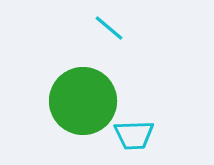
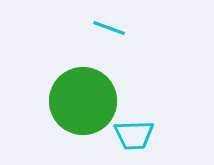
cyan line: rotated 20 degrees counterclockwise
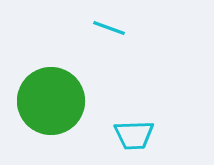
green circle: moved 32 px left
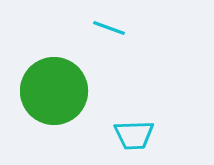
green circle: moved 3 px right, 10 px up
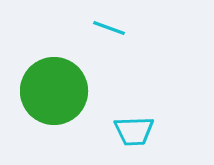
cyan trapezoid: moved 4 px up
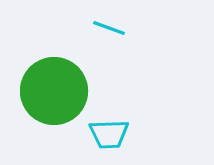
cyan trapezoid: moved 25 px left, 3 px down
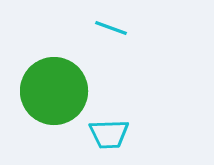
cyan line: moved 2 px right
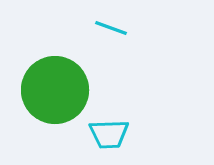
green circle: moved 1 px right, 1 px up
